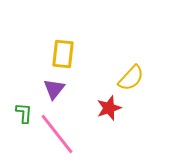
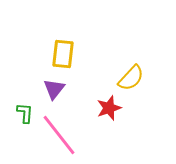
green L-shape: moved 1 px right
pink line: moved 2 px right, 1 px down
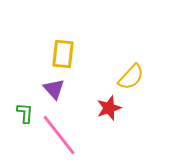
yellow semicircle: moved 1 px up
purple triangle: rotated 20 degrees counterclockwise
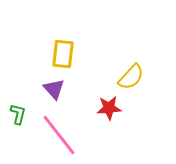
red star: rotated 15 degrees clockwise
green L-shape: moved 7 px left, 1 px down; rotated 10 degrees clockwise
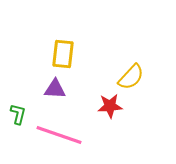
purple triangle: moved 1 px right; rotated 45 degrees counterclockwise
red star: moved 1 px right, 2 px up
pink line: rotated 33 degrees counterclockwise
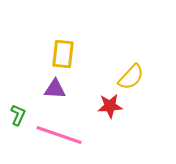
green L-shape: moved 1 px down; rotated 10 degrees clockwise
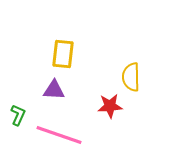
yellow semicircle: rotated 136 degrees clockwise
purple triangle: moved 1 px left, 1 px down
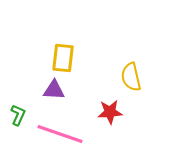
yellow rectangle: moved 4 px down
yellow semicircle: rotated 12 degrees counterclockwise
red star: moved 6 px down
pink line: moved 1 px right, 1 px up
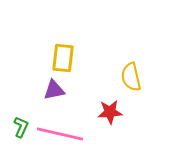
purple triangle: rotated 15 degrees counterclockwise
green L-shape: moved 3 px right, 12 px down
pink line: rotated 6 degrees counterclockwise
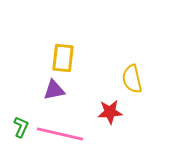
yellow semicircle: moved 1 px right, 2 px down
